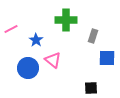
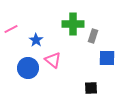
green cross: moved 7 px right, 4 px down
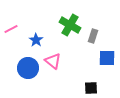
green cross: moved 3 px left, 1 px down; rotated 30 degrees clockwise
pink triangle: moved 1 px down
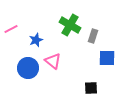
blue star: rotated 16 degrees clockwise
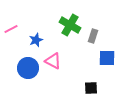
pink triangle: rotated 12 degrees counterclockwise
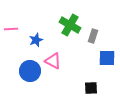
pink line: rotated 24 degrees clockwise
blue circle: moved 2 px right, 3 px down
